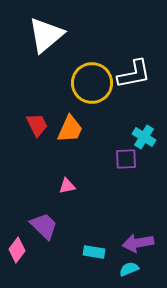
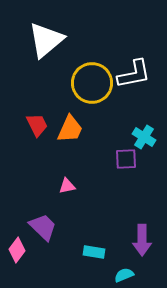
white triangle: moved 5 px down
purple trapezoid: moved 1 px left, 1 px down
purple arrow: moved 4 px right, 3 px up; rotated 80 degrees counterclockwise
cyan semicircle: moved 5 px left, 6 px down
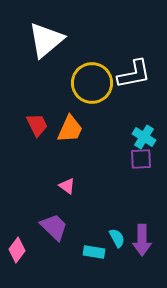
purple square: moved 15 px right
pink triangle: rotated 48 degrees clockwise
purple trapezoid: moved 11 px right
cyan semicircle: moved 7 px left, 37 px up; rotated 84 degrees clockwise
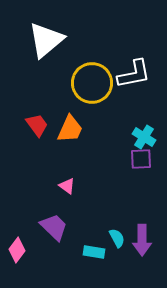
red trapezoid: rotated 10 degrees counterclockwise
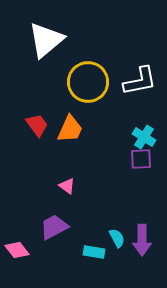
white L-shape: moved 6 px right, 7 px down
yellow circle: moved 4 px left, 1 px up
purple trapezoid: rotated 72 degrees counterclockwise
pink diamond: rotated 75 degrees counterclockwise
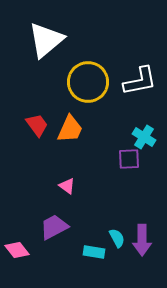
purple square: moved 12 px left
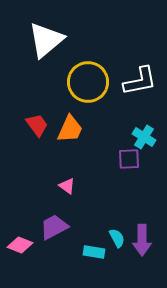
pink diamond: moved 3 px right, 5 px up; rotated 30 degrees counterclockwise
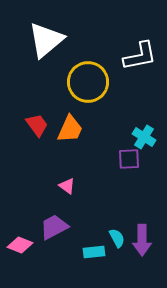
white L-shape: moved 25 px up
cyan rectangle: rotated 15 degrees counterclockwise
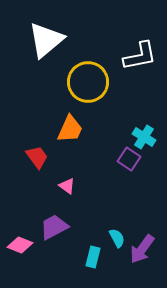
red trapezoid: moved 32 px down
purple square: rotated 35 degrees clockwise
purple arrow: moved 9 px down; rotated 36 degrees clockwise
cyan rectangle: moved 1 px left, 5 px down; rotated 70 degrees counterclockwise
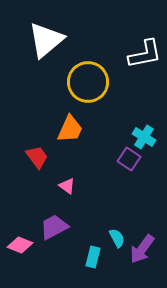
white L-shape: moved 5 px right, 2 px up
